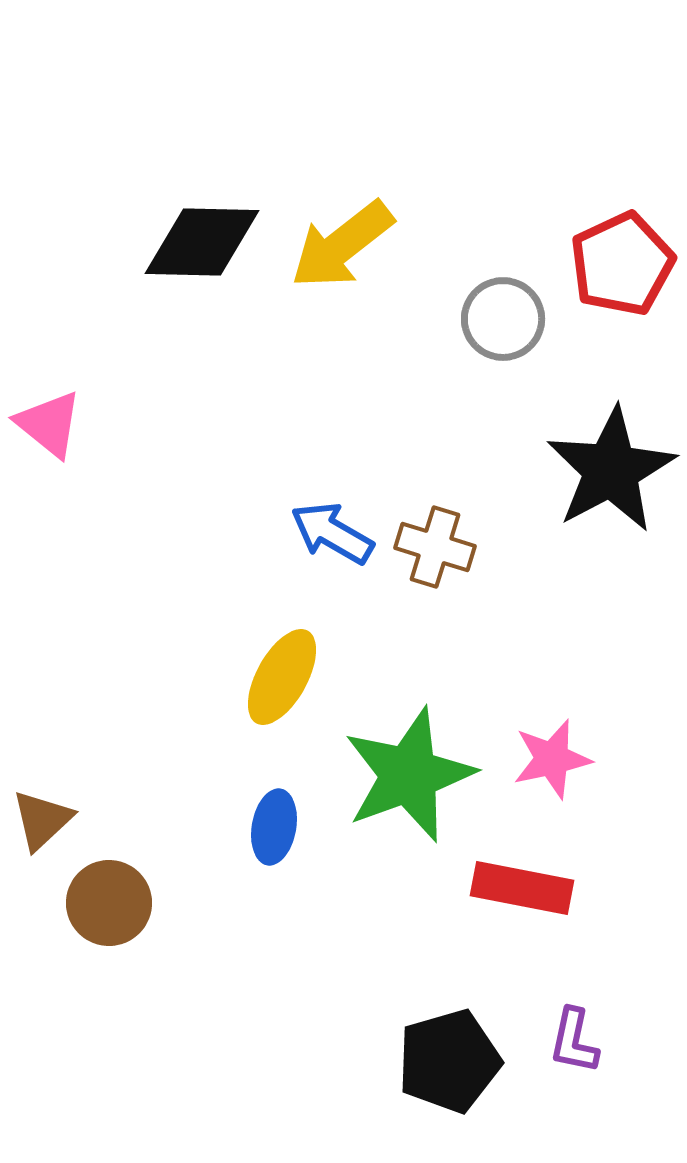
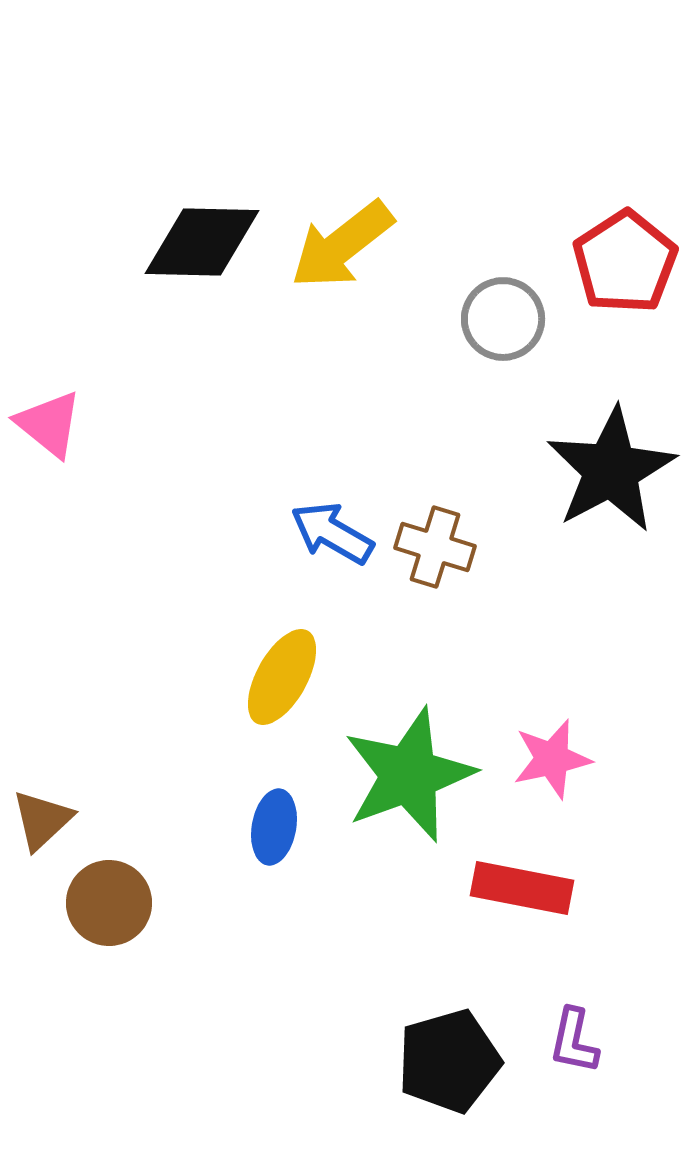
red pentagon: moved 3 px right, 2 px up; rotated 8 degrees counterclockwise
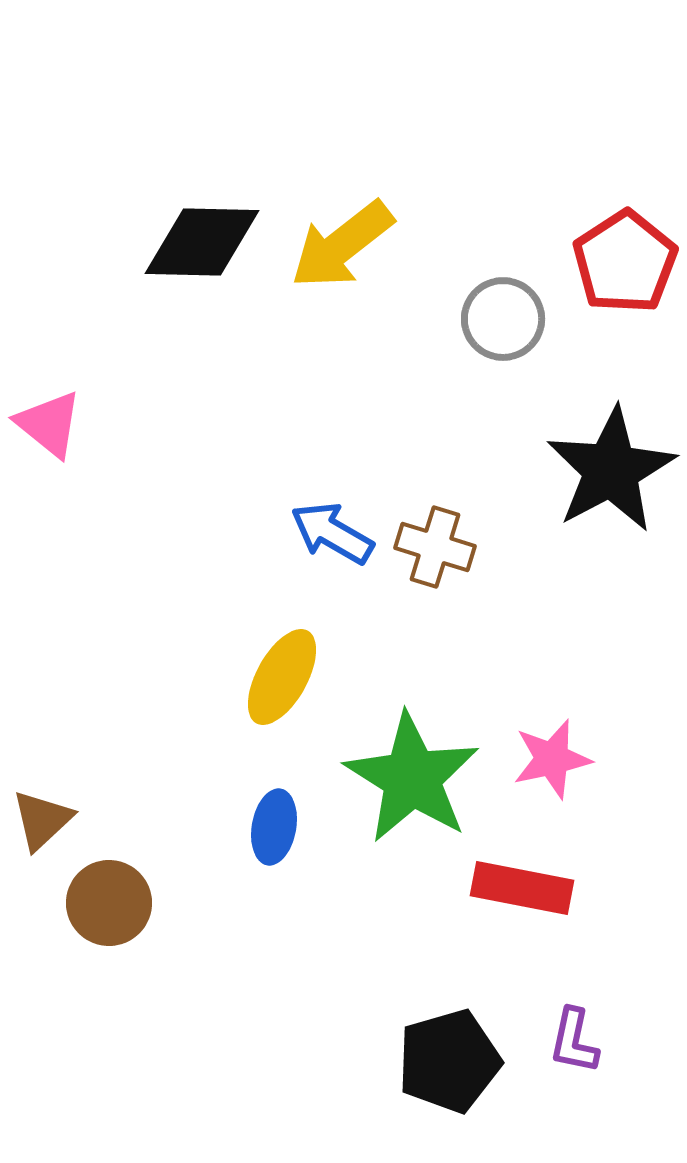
green star: moved 3 px right, 3 px down; rotated 20 degrees counterclockwise
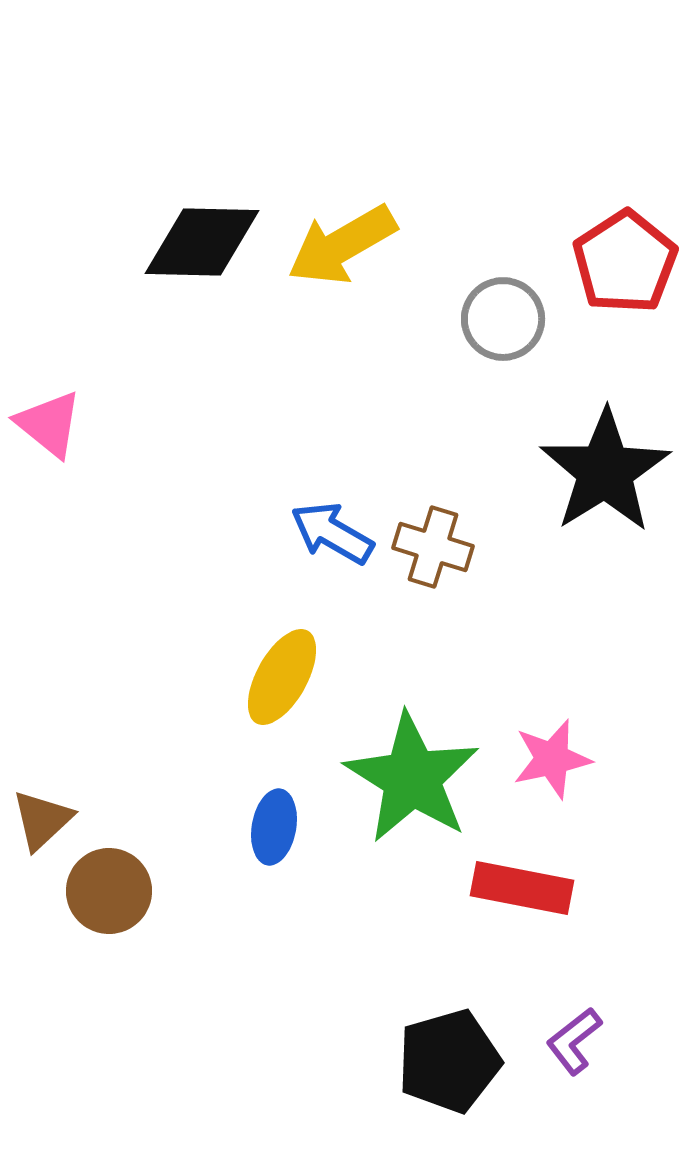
yellow arrow: rotated 8 degrees clockwise
black star: moved 6 px left, 1 px down; rotated 4 degrees counterclockwise
brown cross: moved 2 px left
brown circle: moved 12 px up
purple L-shape: rotated 40 degrees clockwise
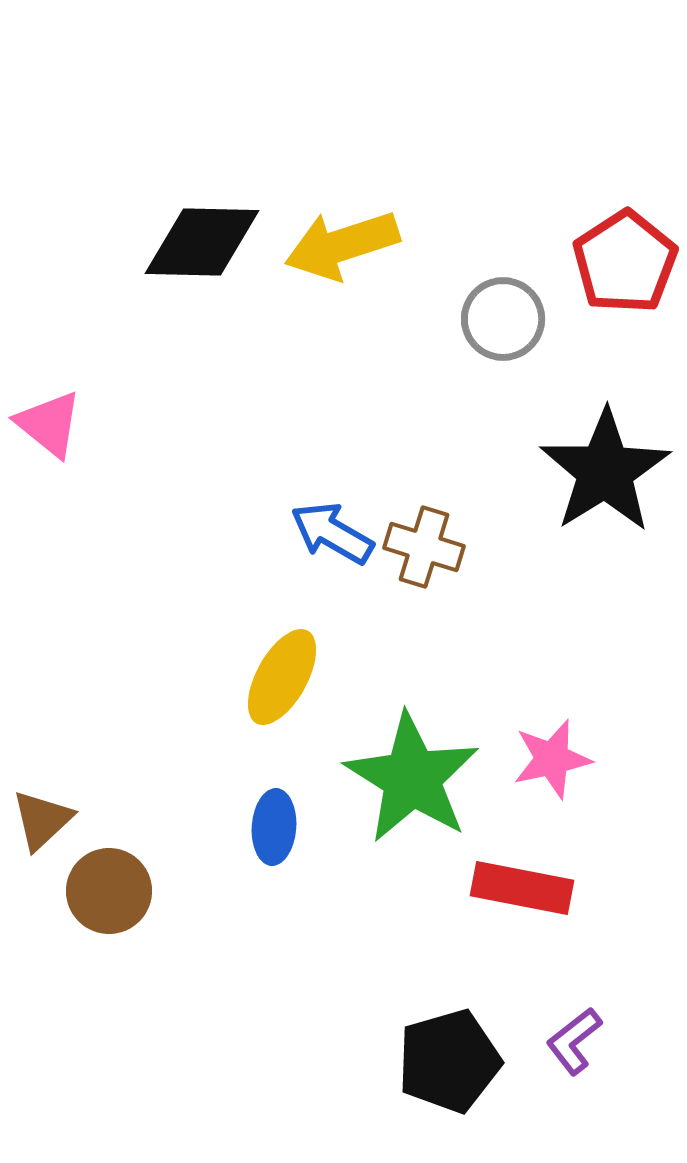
yellow arrow: rotated 12 degrees clockwise
brown cross: moved 9 px left
blue ellipse: rotated 6 degrees counterclockwise
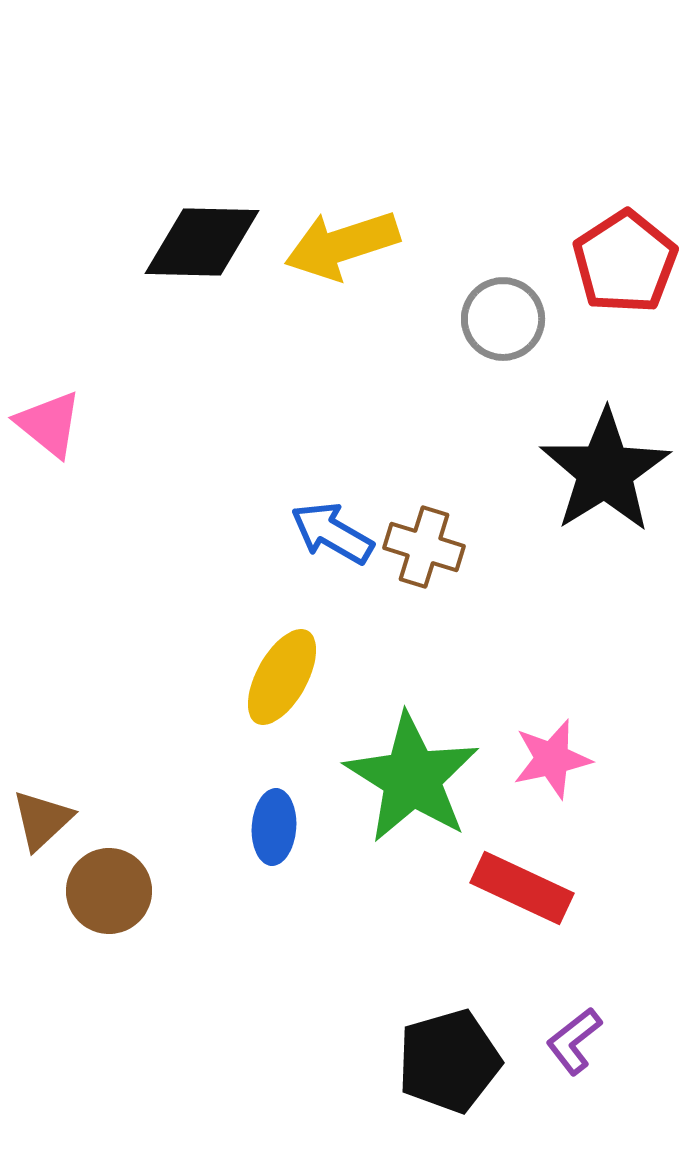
red rectangle: rotated 14 degrees clockwise
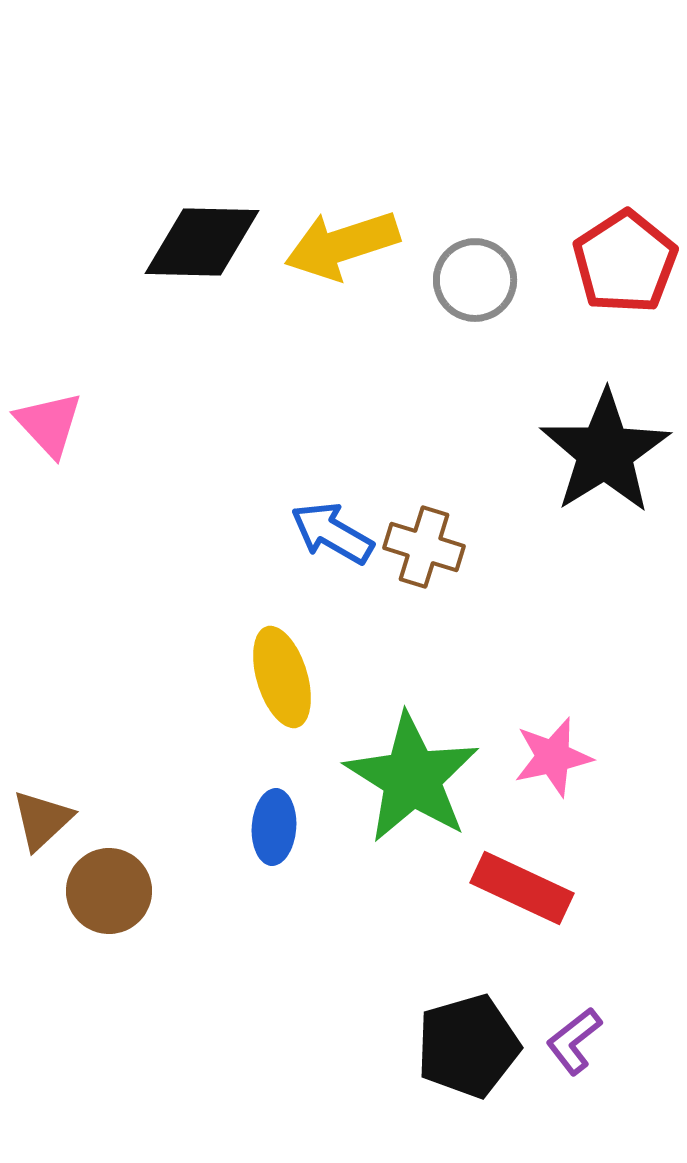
gray circle: moved 28 px left, 39 px up
pink triangle: rotated 8 degrees clockwise
black star: moved 19 px up
yellow ellipse: rotated 46 degrees counterclockwise
pink star: moved 1 px right, 2 px up
black pentagon: moved 19 px right, 15 px up
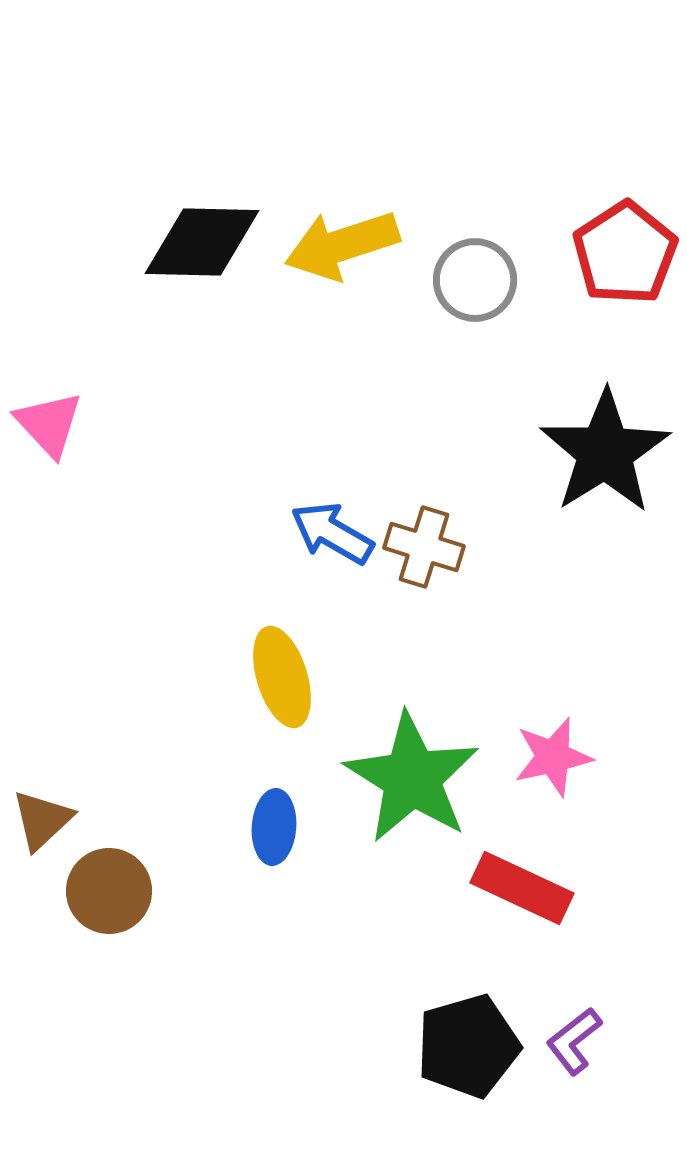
red pentagon: moved 9 px up
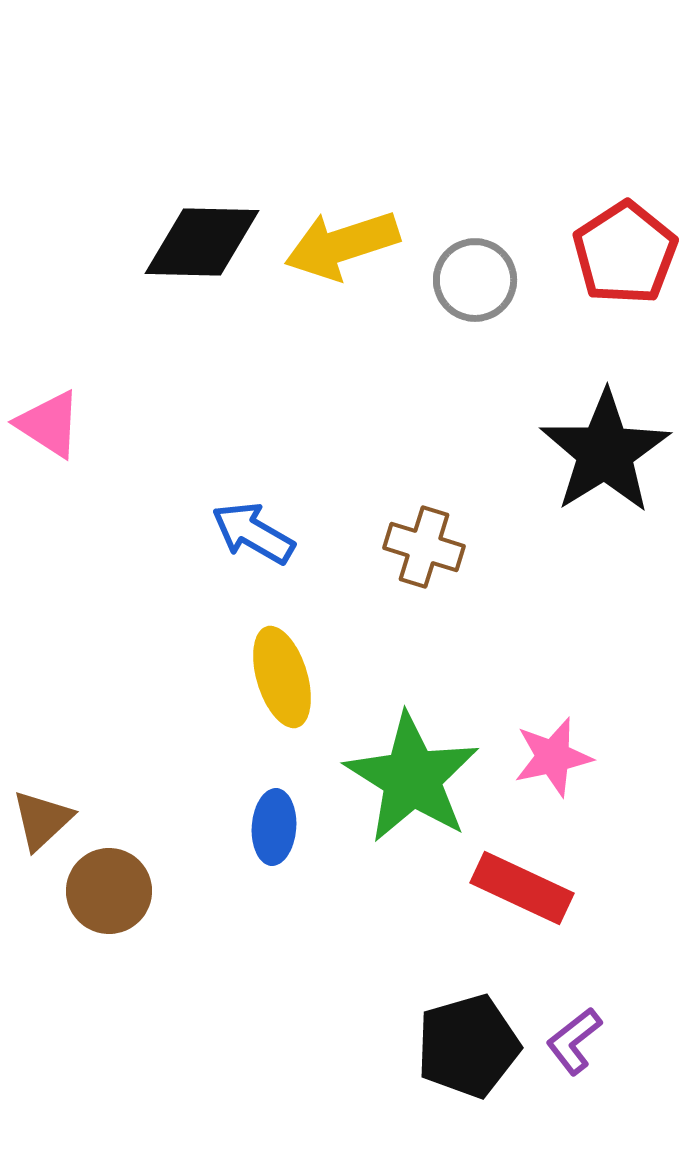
pink triangle: rotated 14 degrees counterclockwise
blue arrow: moved 79 px left
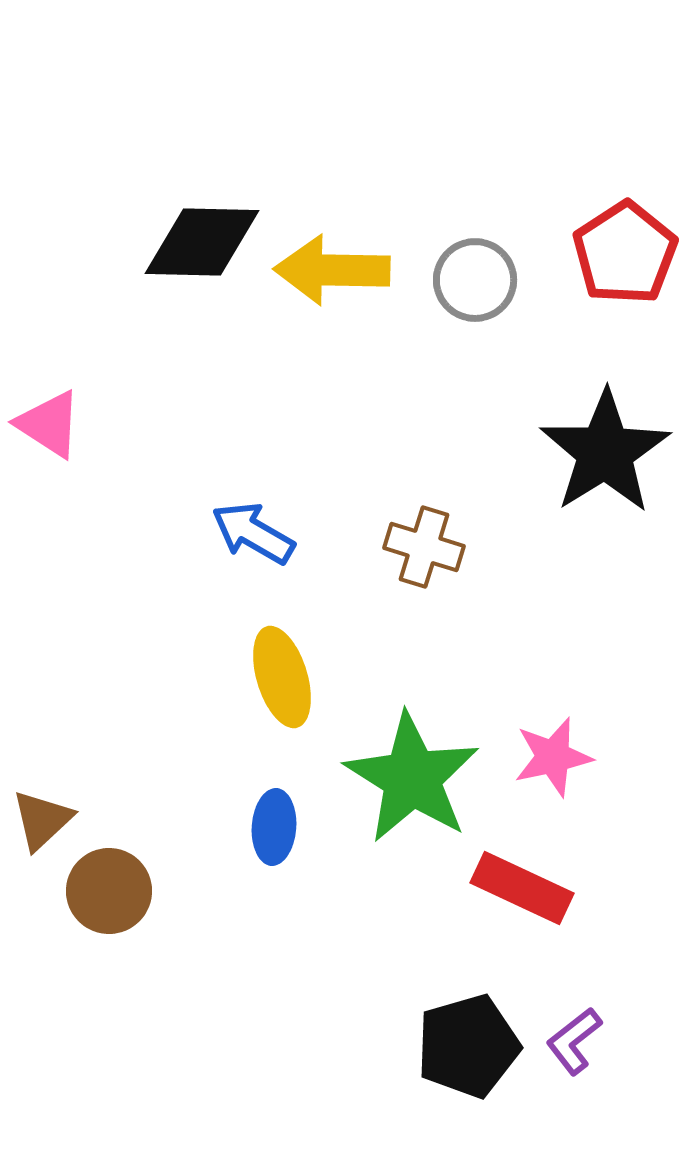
yellow arrow: moved 10 px left, 25 px down; rotated 19 degrees clockwise
